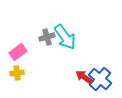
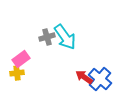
pink rectangle: moved 3 px right, 7 px down
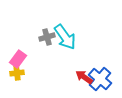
pink rectangle: moved 3 px left; rotated 18 degrees counterclockwise
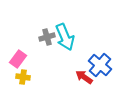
cyan arrow: rotated 12 degrees clockwise
yellow cross: moved 6 px right, 4 px down; rotated 16 degrees clockwise
blue cross: moved 14 px up
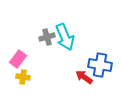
blue cross: rotated 30 degrees counterclockwise
